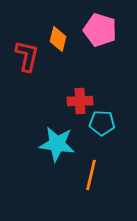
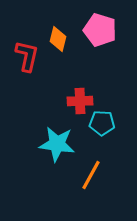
orange line: rotated 16 degrees clockwise
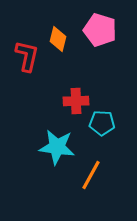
red cross: moved 4 px left
cyan star: moved 3 px down
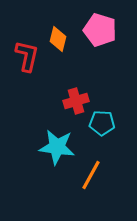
red cross: rotated 15 degrees counterclockwise
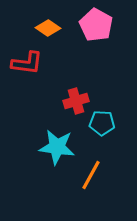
pink pentagon: moved 4 px left, 5 px up; rotated 12 degrees clockwise
orange diamond: moved 10 px left, 11 px up; rotated 70 degrees counterclockwise
red L-shape: moved 7 px down; rotated 84 degrees clockwise
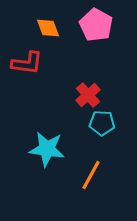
orange diamond: rotated 35 degrees clockwise
red cross: moved 12 px right, 6 px up; rotated 25 degrees counterclockwise
cyan star: moved 10 px left, 2 px down
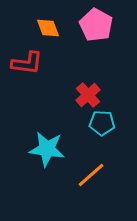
orange line: rotated 20 degrees clockwise
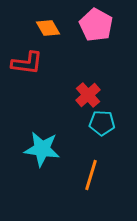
orange diamond: rotated 10 degrees counterclockwise
cyan star: moved 5 px left
orange line: rotated 32 degrees counterclockwise
